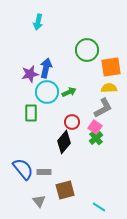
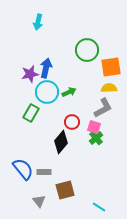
green rectangle: rotated 30 degrees clockwise
pink square: moved 1 px left; rotated 16 degrees counterclockwise
black diamond: moved 3 px left
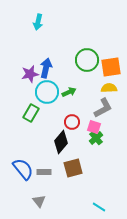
green circle: moved 10 px down
brown square: moved 8 px right, 22 px up
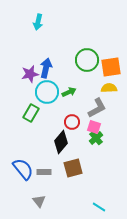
gray L-shape: moved 6 px left
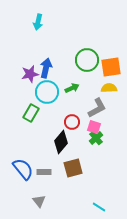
green arrow: moved 3 px right, 4 px up
